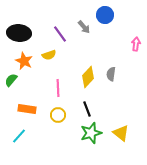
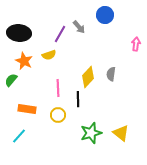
gray arrow: moved 5 px left
purple line: rotated 66 degrees clockwise
black line: moved 9 px left, 10 px up; rotated 21 degrees clockwise
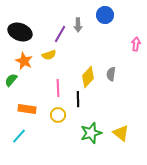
gray arrow: moved 1 px left, 2 px up; rotated 40 degrees clockwise
black ellipse: moved 1 px right, 1 px up; rotated 15 degrees clockwise
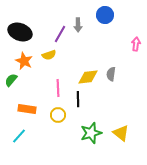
yellow diamond: rotated 40 degrees clockwise
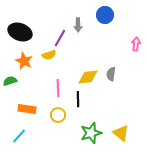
purple line: moved 4 px down
green semicircle: moved 1 px left, 1 px down; rotated 32 degrees clockwise
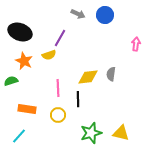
gray arrow: moved 11 px up; rotated 64 degrees counterclockwise
green semicircle: moved 1 px right
yellow triangle: rotated 24 degrees counterclockwise
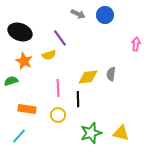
purple line: rotated 66 degrees counterclockwise
